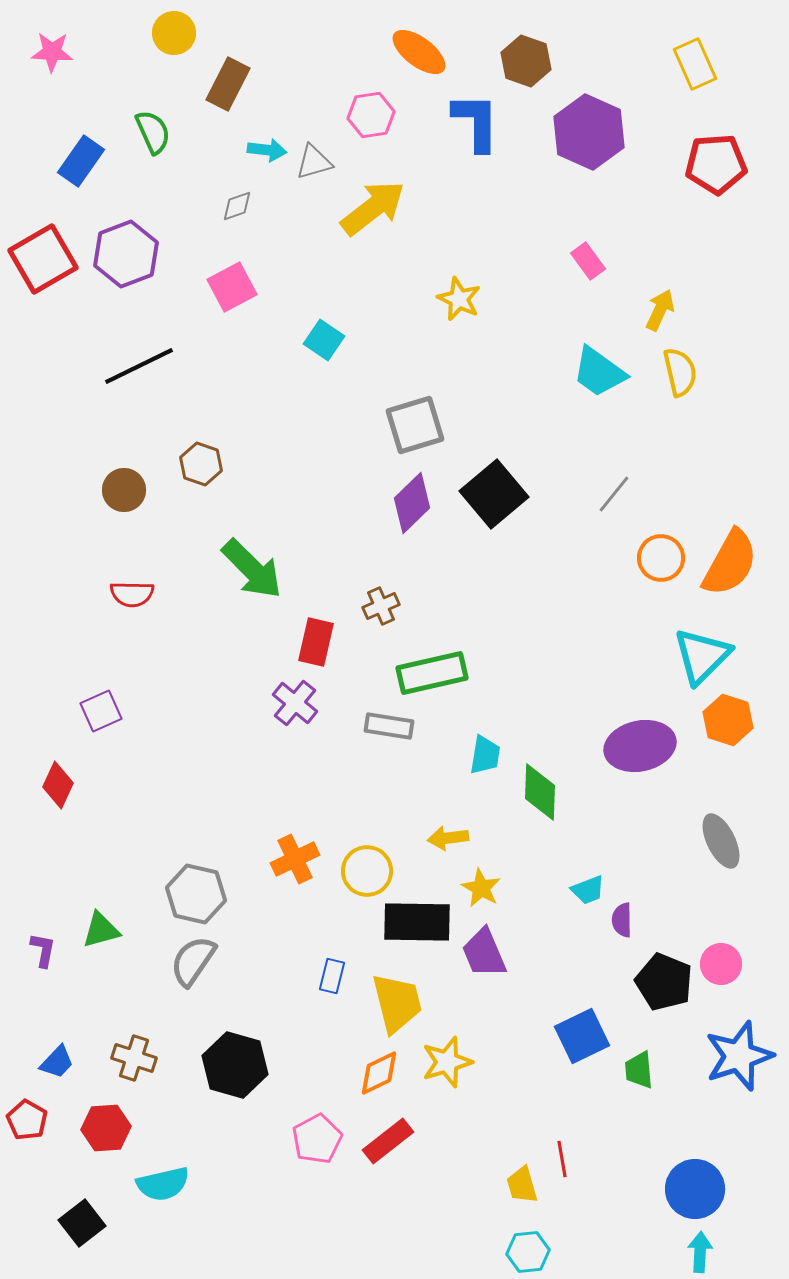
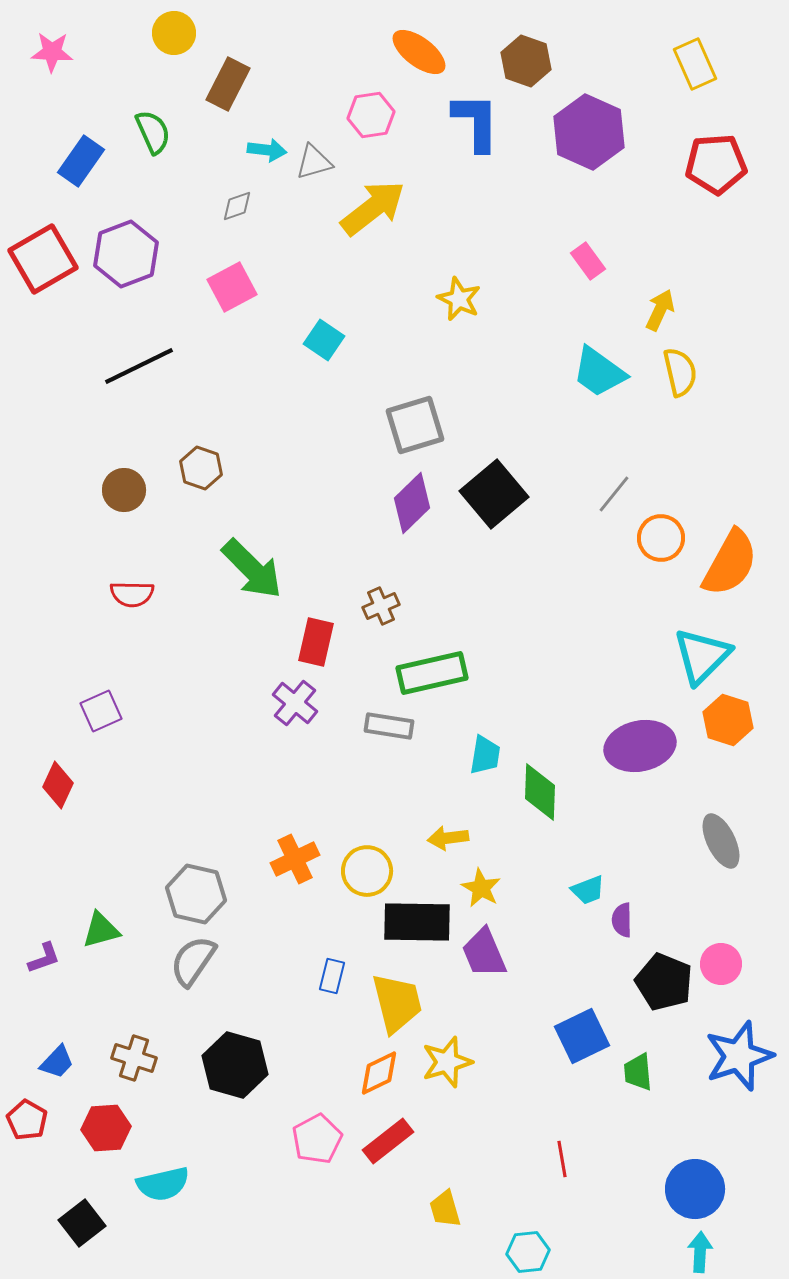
brown hexagon at (201, 464): moved 4 px down
orange circle at (661, 558): moved 20 px up
purple L-shape at (43, 950): moved 1 px right, 8 px down; rotated 60 degrees clockwise
green trapezoid at (639, 1070): moved 1 px left, 2 px down
yellow trapezoid at (522, 1185): moved 77 px left, 24 px down
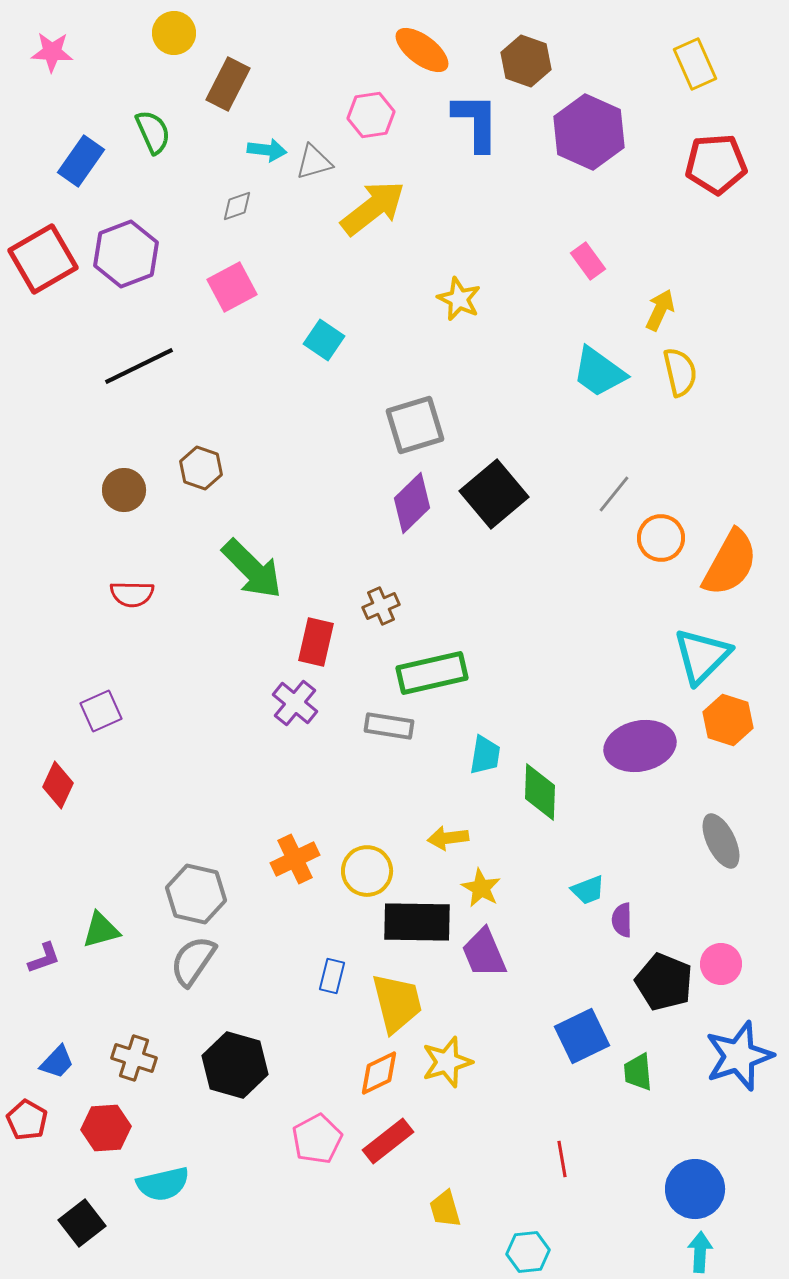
orange ellipse at (419, 52): moved 3 px right, 2 px up
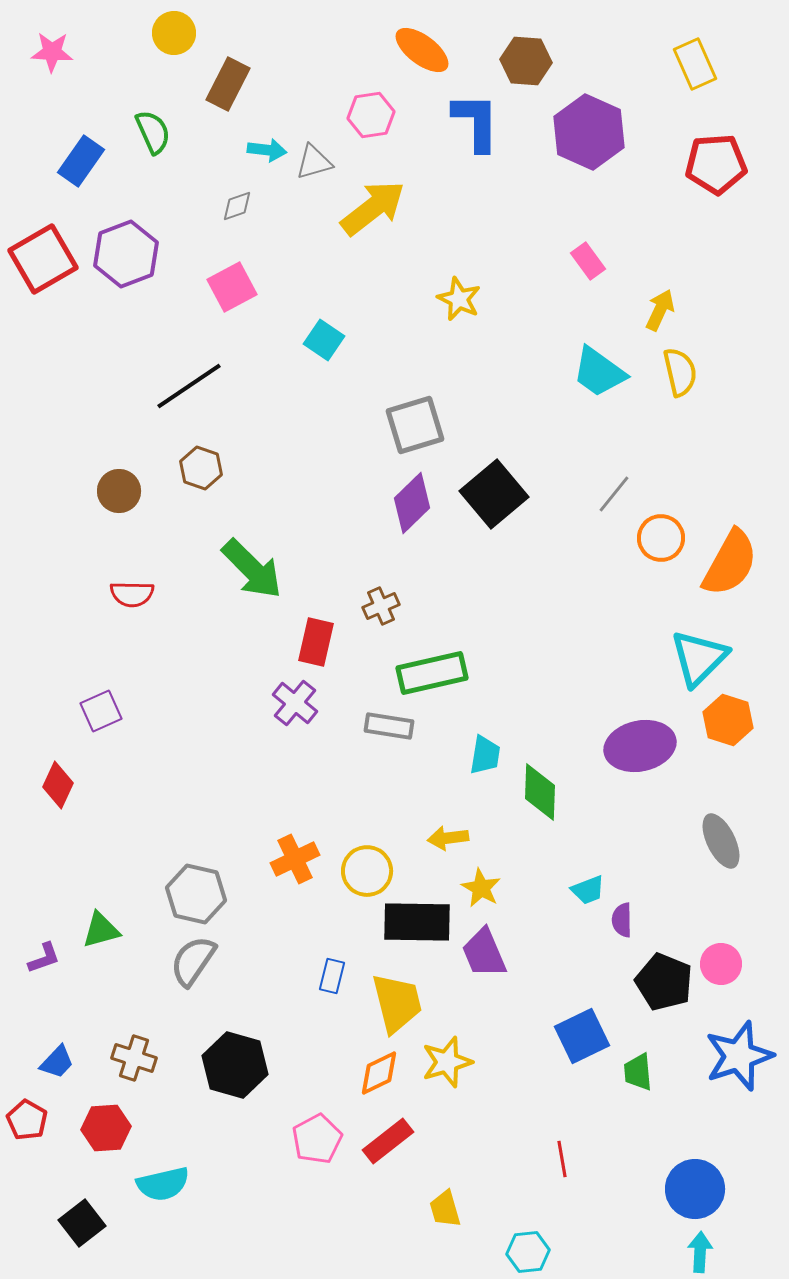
brown hexagon at (526, 61): rotated 15 degrees counterclockwise
black line at (139, 366): moved 50 px right, 20 px down; rotated 8 degrees counterclockwise
brown circle at (124, 490): moved 5 px left, 1 px down
cyan triangle at (702, 656): moved 3 px left, 2 px down
